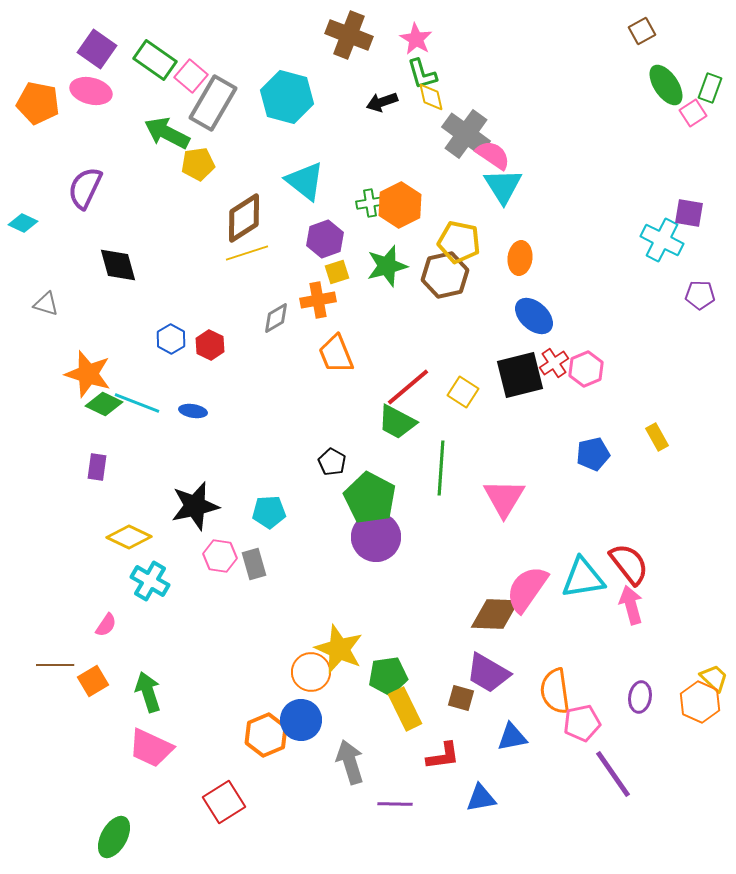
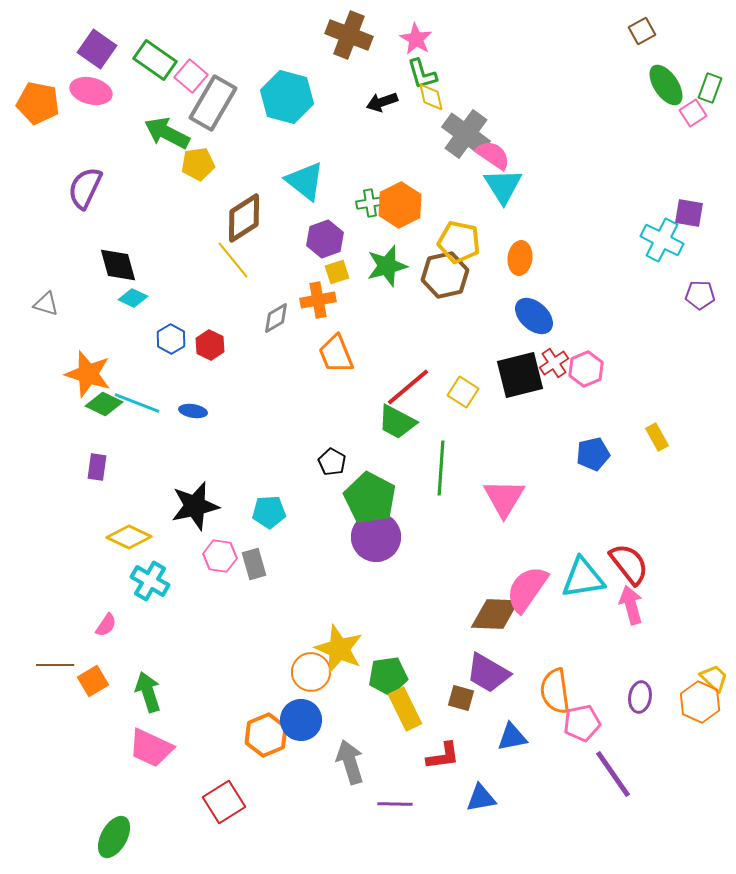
cyan diamond at (23, 223): moved 110 px right, 75 px down
yellow line at (247, 253): moved 14 px left, 7 px down; rotated 69 degrees clockwise
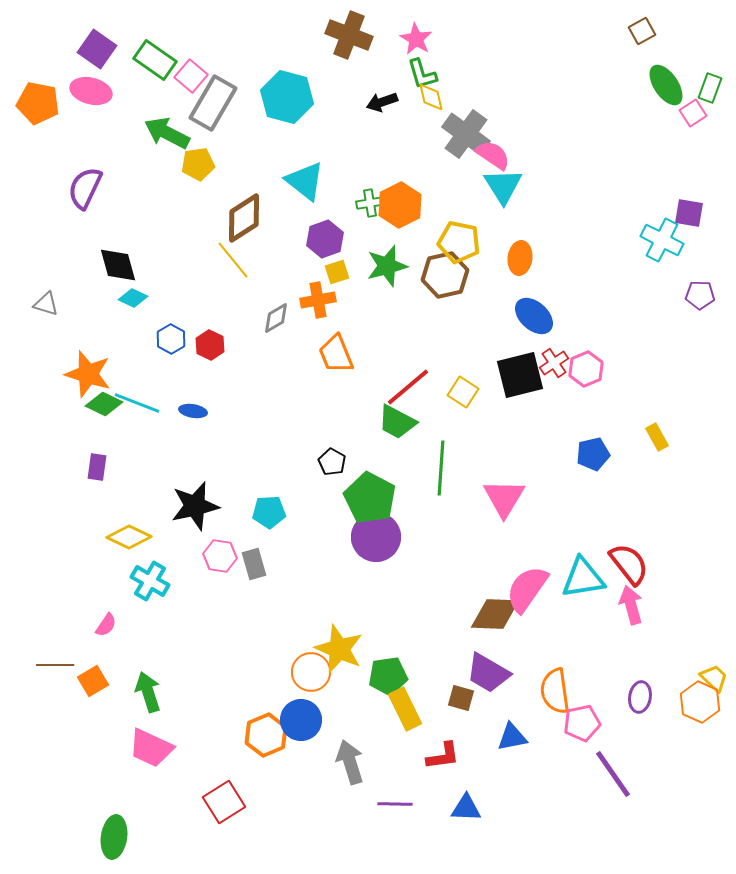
blue triangle at (481, 798): moved 15 px left, 10 px down; rotated 12 degrees clockwise
green ellipse at (114, 837): rotated 21 degrees counterclockwise
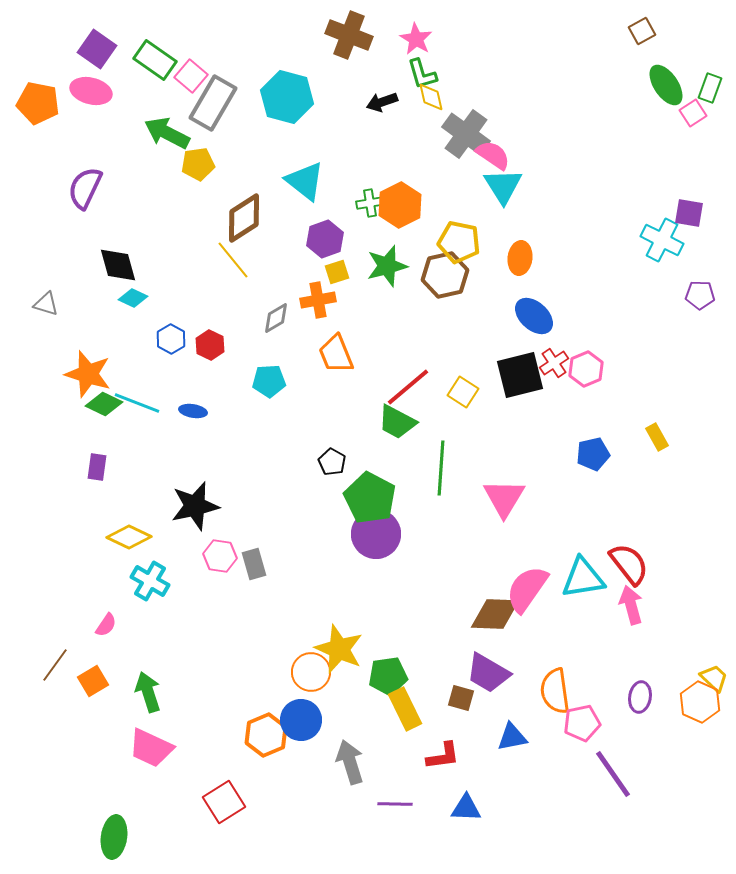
cyan pentagon at (269, 512): moved 131 px up
purple circle at (376, 537): moved 3 px up
brown line at (55, 665): rotated 54 degrees counterclockwise
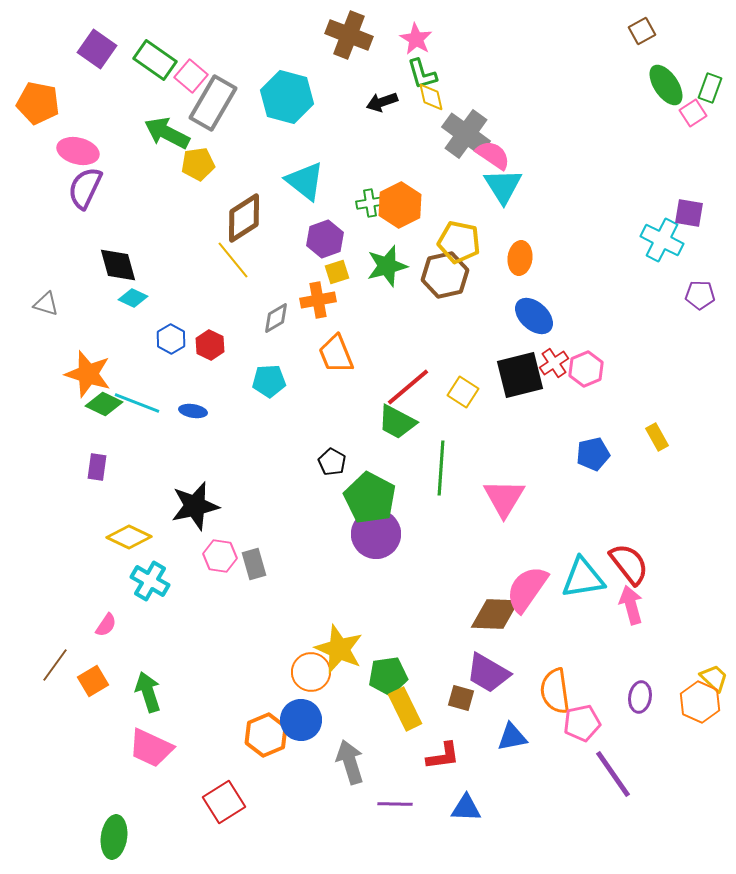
pink ellipse at (91, 91): moved 13 px left, 60 px down
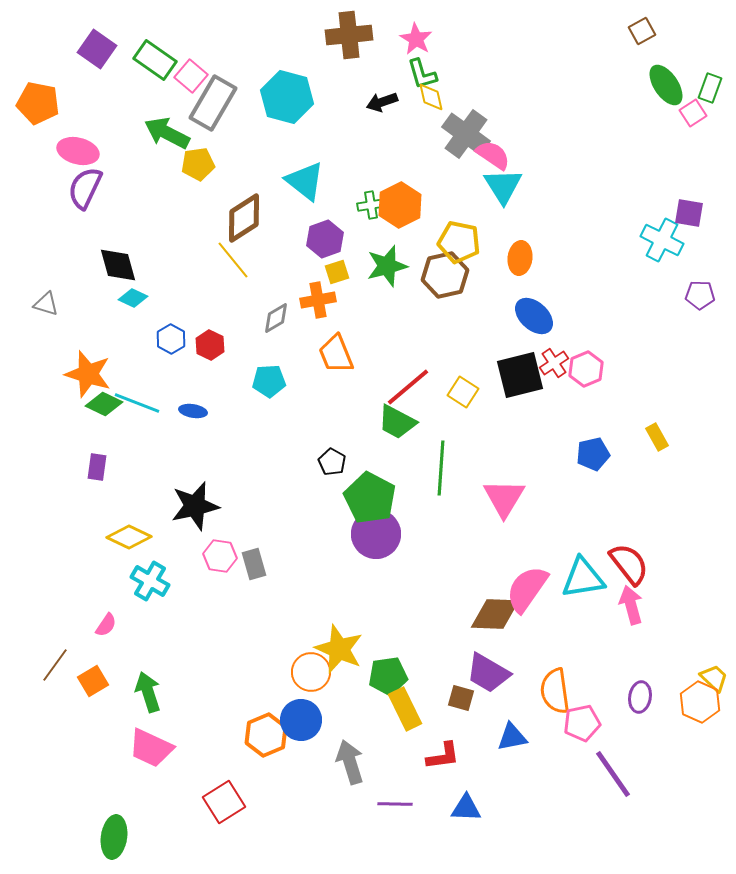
brown cross at (349, 35): rotated 27 degrees counterclockwise
green cross at (370, 203): moved 1 px right, 2 px down
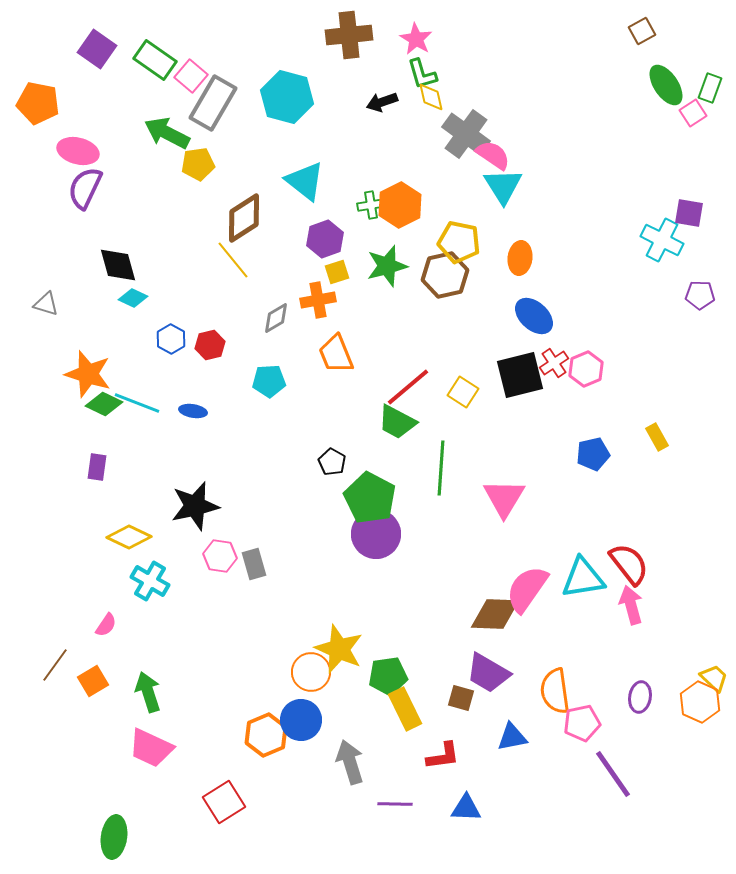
red hexagon at (210, 345): rotated 20 degrees clockwise
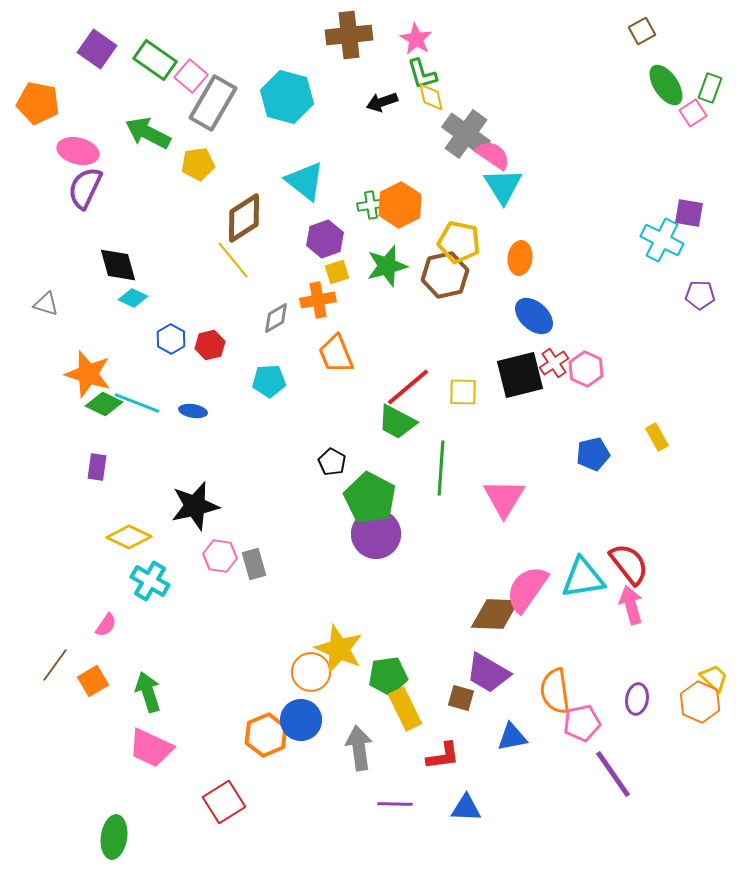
green arrow at (167, 133): moved 19 px left
pink hexagon at (586, 369): rotated 12 degrees counterclockwise
yellow square at (463, 392): rotated 32 degrees counterclockwise
purple ellipse at (640, 697): moved 3 px left, 2 px down
gray arrow at (350, 762): moved 9 px right, 14 px up; rotated 9 degrees clockwise
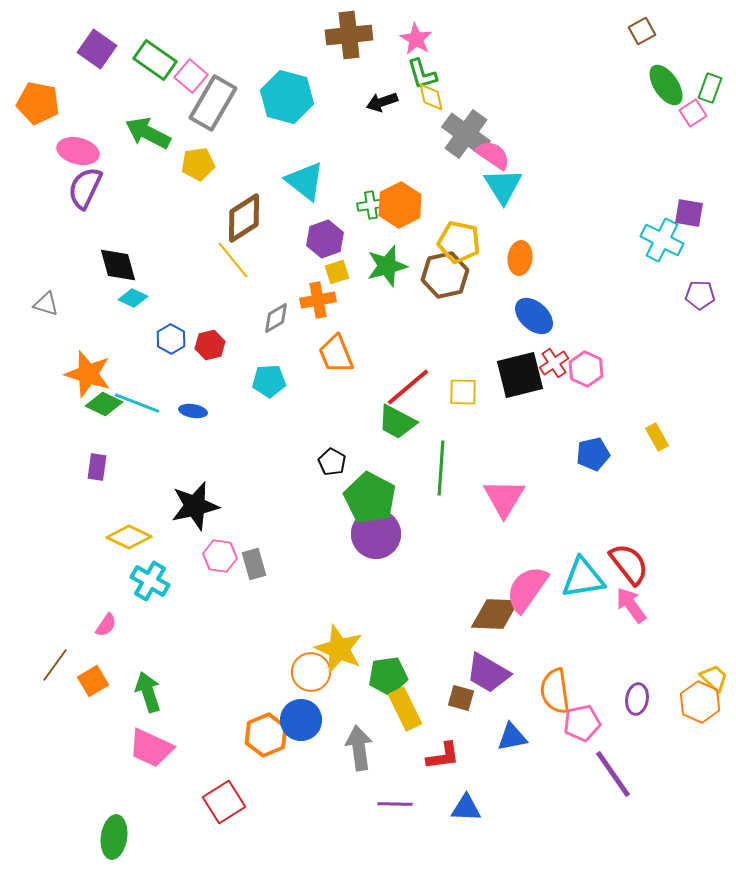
pink arrow at (631, 605): rotated 21 degrees counterclockwise
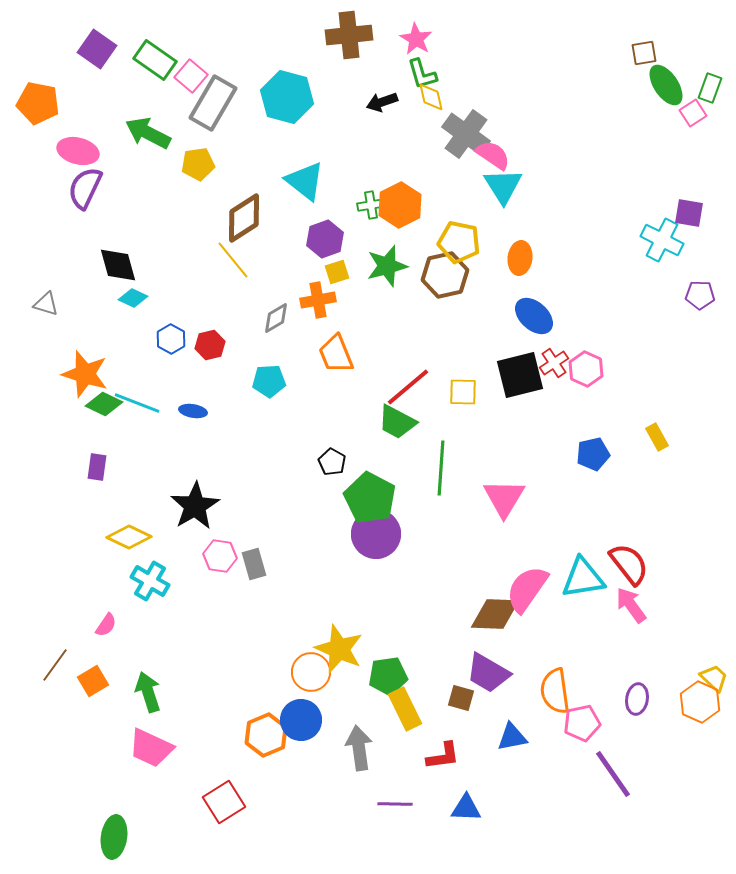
brown square at (642, 31): moved 2 px right, 22 px down; rotated 20 degrees clockwise
orange star at (88, 374): moved 3 px left
black star at (195, 506): rotated 18 degrees counterclockwise
